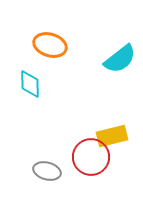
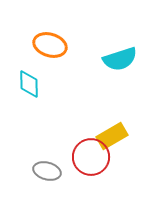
cyan semicircle: rotated 20 degrees clockwise
cyan diamond: moved 1 px left
yellow rectangle: rotated 16 degrees counterclockwise
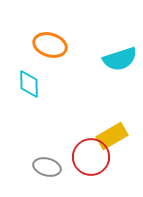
gray ellipse: moved 4 px up
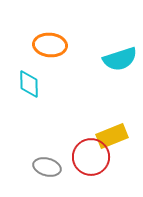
orange ellipse: rotated 12 degrees counterclockwise
yellow rectangle: rotated 8 degrees clockwise
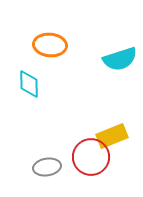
gray ellipse: rotated 24 degrees counterclockwise
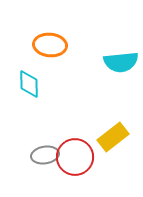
cyan semicircle: moved 1 px right, 3 px down; rotated 12 degrees clockwise
yellow rectangle: moved 1 px right, 1 px down; rotated 16 degrees counterclockwise
red circle: moved 16 px left
gray ellipse: moved 2 px left, 12 px up
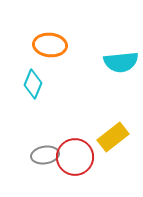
cyan diamond: moved 4 px right; rotated 24 degrees clockwise
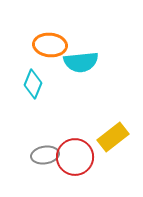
cyan semicircle: moved 40 px left
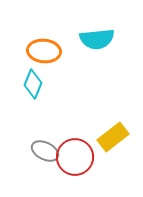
orange ellipse: moved 6 px left, 6 px down
cyan semicircle: moved 16 px right, 23 px up
gray ellipse: moved 4 px up; rotated 36 degrees clockwise
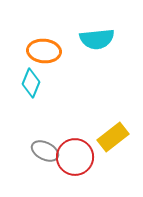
cyan diamond: moved 2 px left, 1 px up
